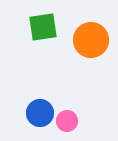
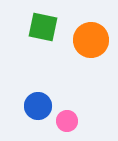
green square: rotated 20 degrees clockwise
blue circle: moved 2 px left, 7 px up
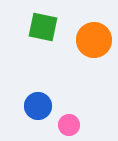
orange circle: moved 3 px right
pink circle: moved 2 px right, 4 px down
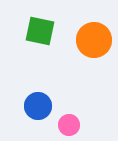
green square: moved 3 px left, 4 px down
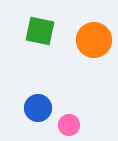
blue circle: moved 2 px down
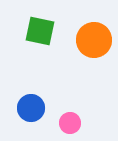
blue circle: moved 7 px left
pink circle: moved 1 px right, 2 px up
